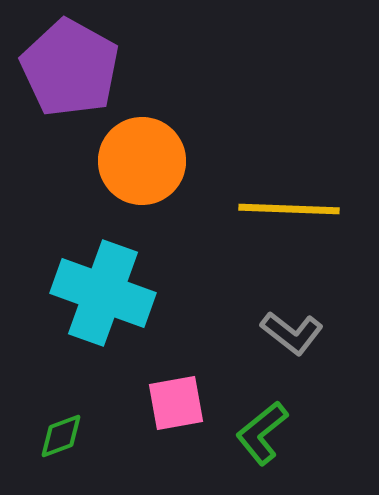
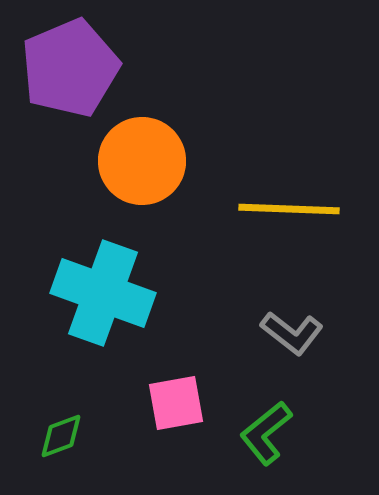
purple pentagon: rotated 20 degrees clockwise
green L-shape: moved 4 px right
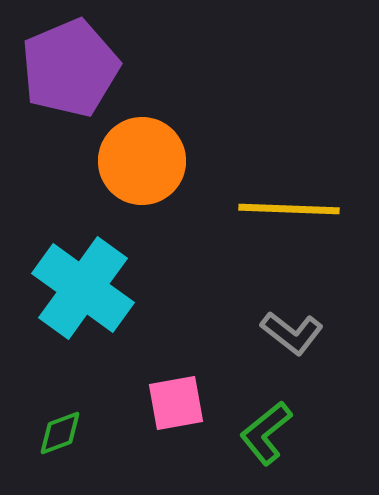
cyan cross: moved 20 px left, 5 px up; rotated 16 degrees clockwise
green diamond: moved 1 px left, 3 px up
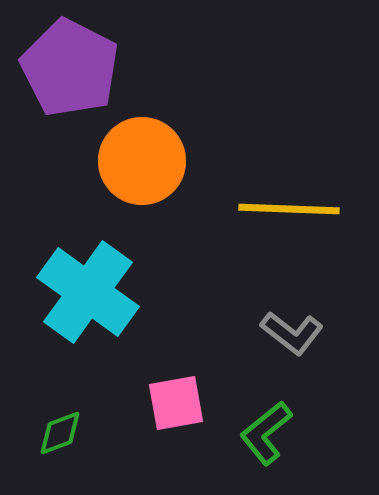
purple pentagon: rotated 22 degrees counterclockwise
cyan cross: moved 5 px right, 4 px down
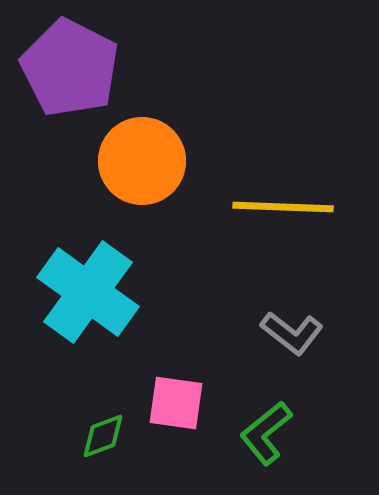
yellow line: moved 6 px left, 2 px up
pink square: rotated 18 degrees clockwise
green diamond: moved 43 px right, 3 px down
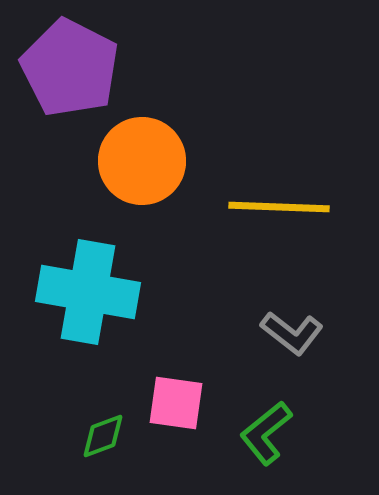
yellow line: moved 4 px left
cyan cross: rotated 26 degrees counterclockwise
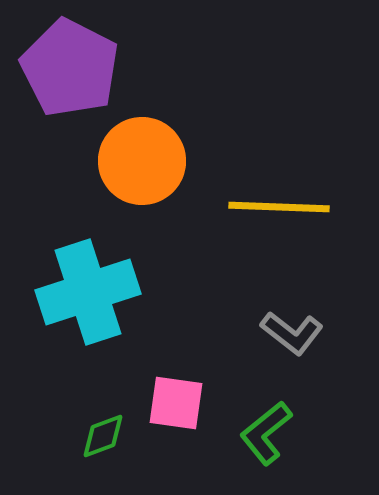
cyan cross: rotated 28 degrees counterclockwise
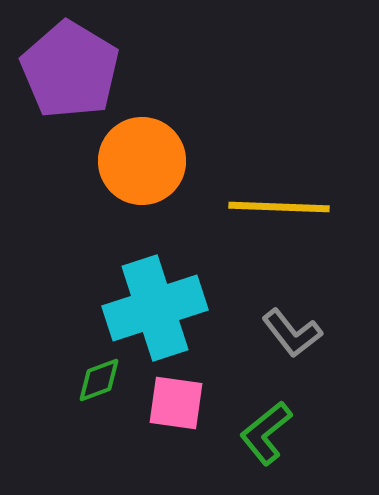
purple pentagon: moved 2 px down; rotated 4 degrees clockwise
cyan cross: moved 67 px right, 16 px down
gray L-shape: rotated 14 degrees clockwise
green diamond: moved 4 px left, 56 px up
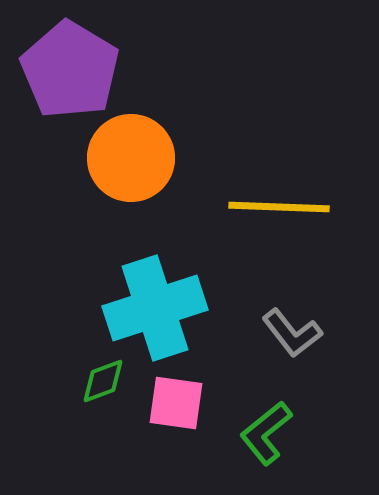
orange circle: moved 11 px left, 3 px up
green diamond: moved 4 px right, 1 px down
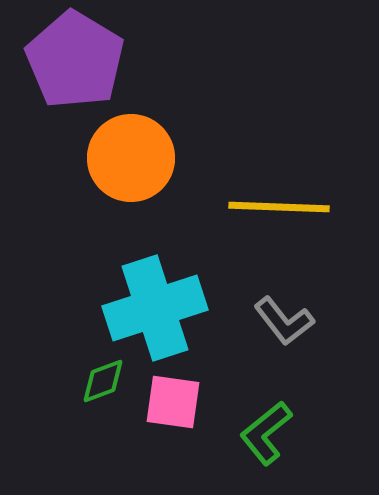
purple pentagon: moved 5 px right, 10 px up
gray L-shape: moved 8 px left, 12 px up
pink square: moved 3 px left, 1 px up
